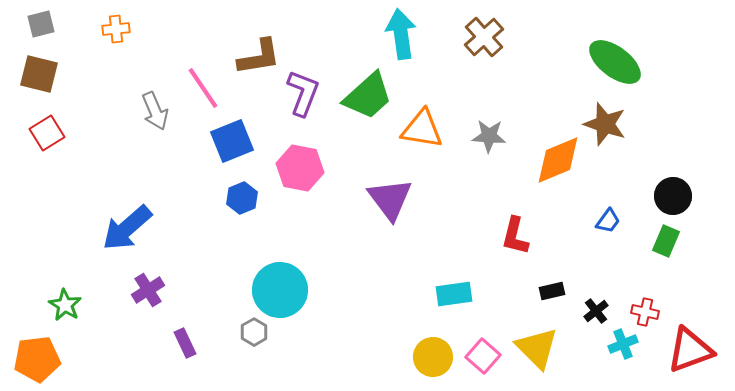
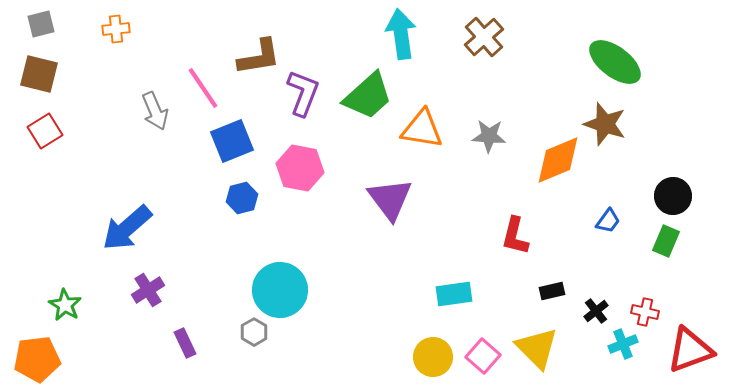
red square: moved 2 px left, 2 px up
blue hexagon: rotated 8 degrees clockwise
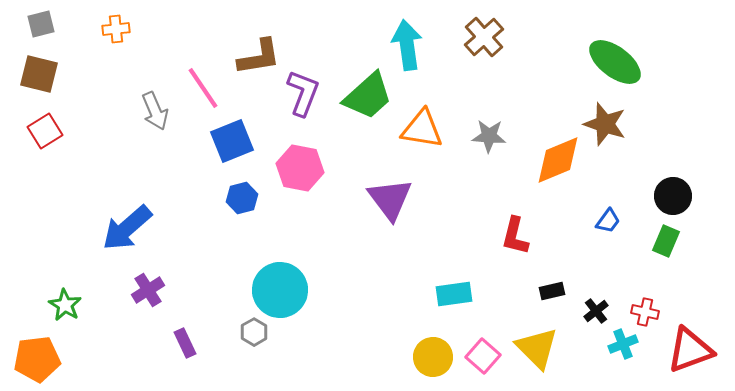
cyan arrow: moved 6 px right, 11 px down
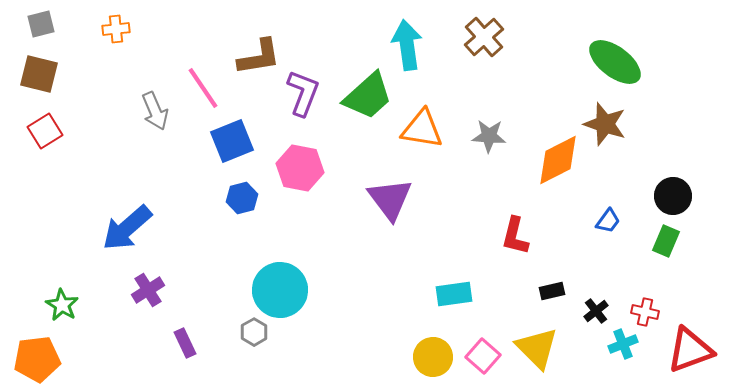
orange diamond: rotated 4 degrees counterclockwise
green star: moved 3 px left
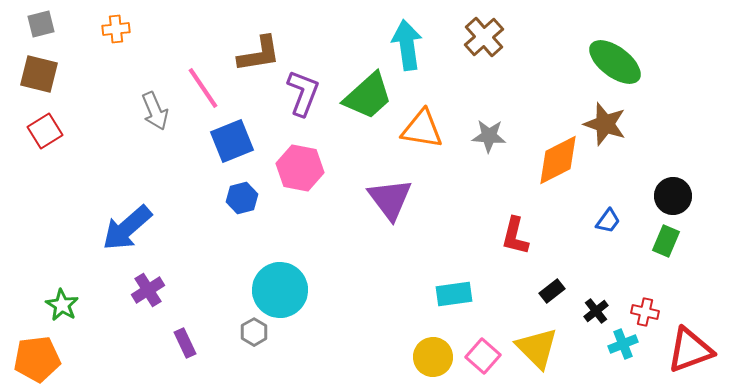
brown L-shape: moved 3 px up
black rectangle: rotated 25 degrees counterclockwise
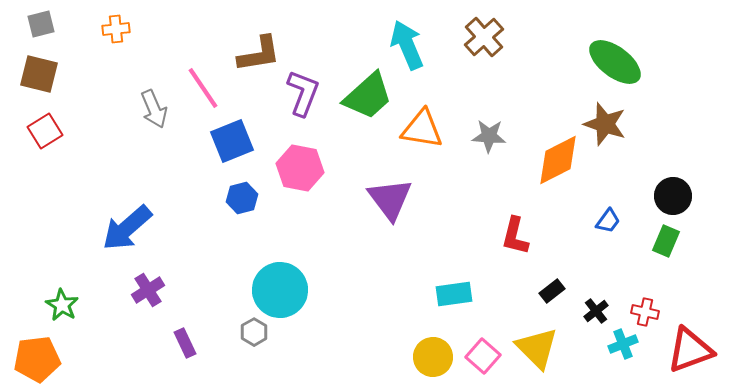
cyan arrow: rotated 15 degrees counterclockwise
gray arrow: moved 1 px left, 2 px up
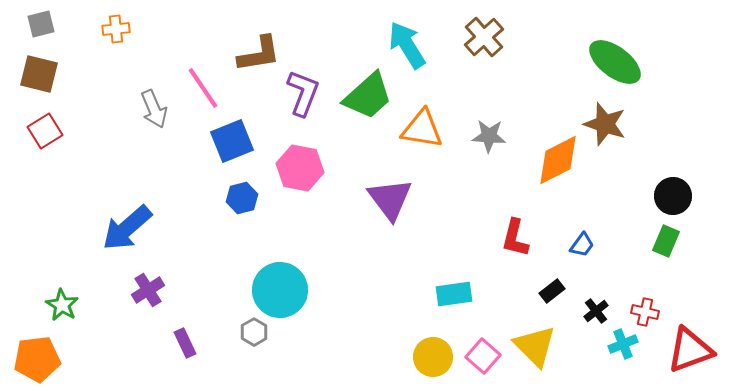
cyan arrow: rotated 9 degrees counterclockwise
blue trapezoid: moved 26 px left, 24 px down
red L-shape: moved 2 px down
yellow triangle: moved 2 px left, 2 px up
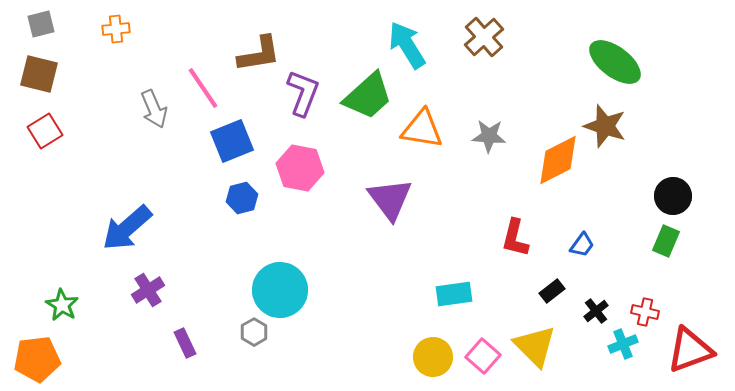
brown star: moved 2 px down
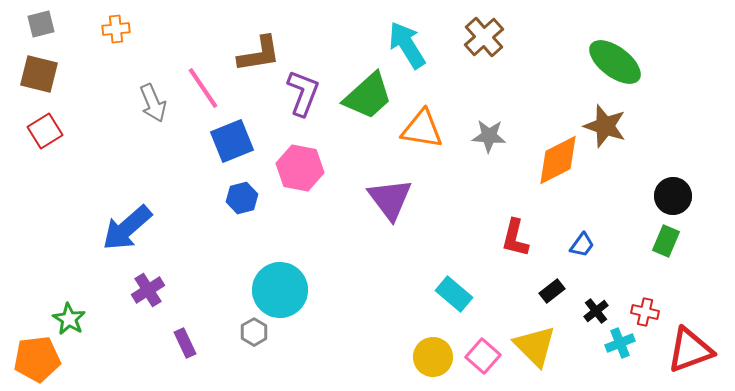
gray arrow: moved 1 px left, 6 px up
cyan rectangle: rotated 48 degrees clockwise
green star: moved 7 px right, 14 px down
cyan cross: moved 3 px left, 1 px up
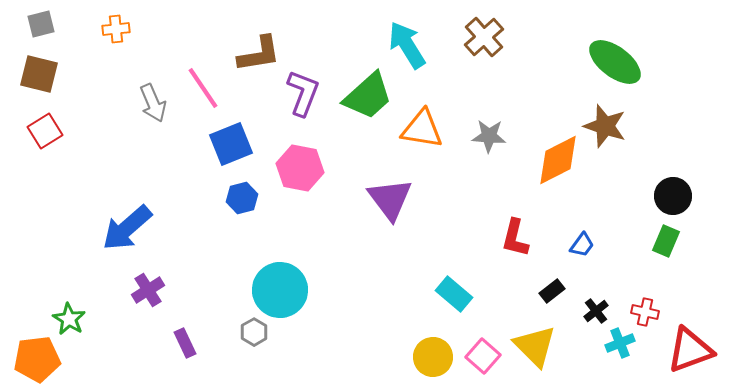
blue square: moved 1 px left, 3 px down
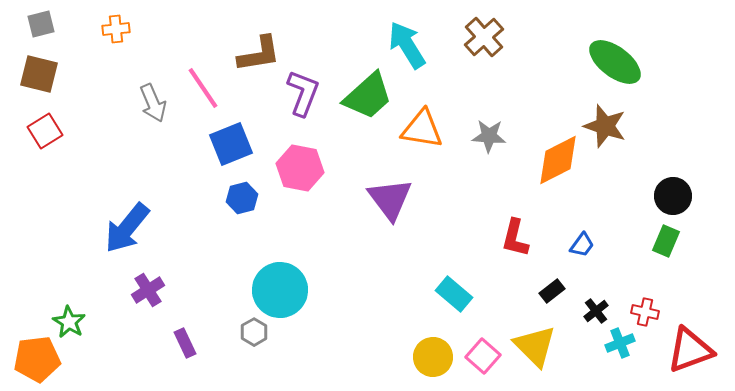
blue arrow: rotated 10 degrees counterclockwise
green star: moved 3 px down
